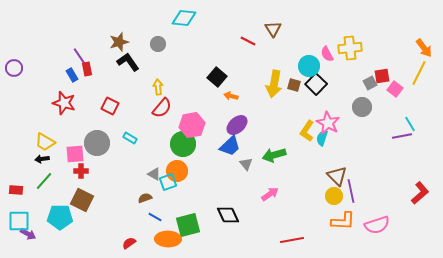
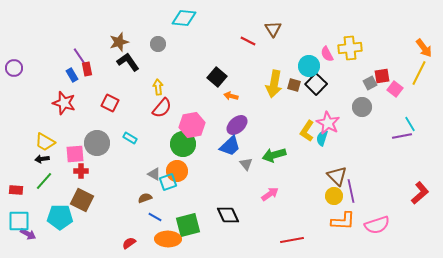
red square at (110, 106): moved 3 px up
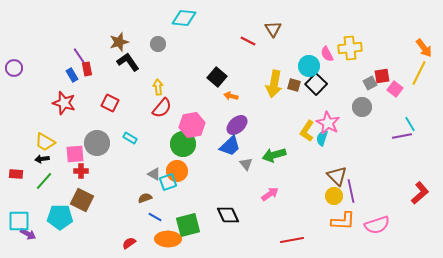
red rectangle at (16, 190): moved 16 px up
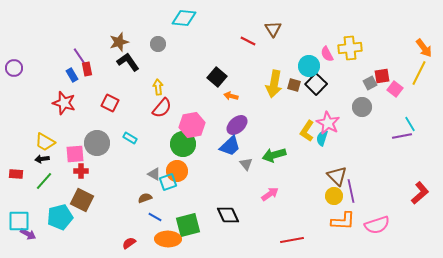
cyan pentagon at (60, 217): rotated 15 degrees counterclockwise
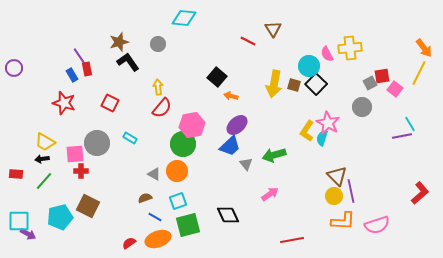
cyan square at (168, 182): moved 10 px right, 19 px down
brown square at (82, 200): moved 6 px right, 6 px down
orange ellipse at (168, 239): moved 10 px left; rotated 20 degrees counterclockwise
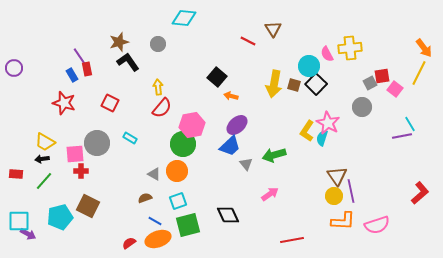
brown triangle at (337, 176): rotated 10 degrees clockwise
blue line at (155, 217): moved 4 px down
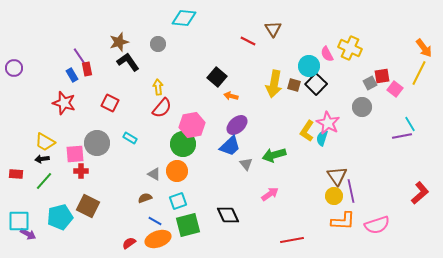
yellow cross at (350, 48): rotated 30 degrees clockwise
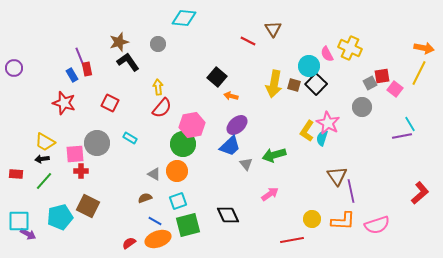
orange arrow at (424, 48): rotated 42 degrees counterclockwise
purple line at (80, 57): rotated 12 degrees clockwise
yellow circle at (334, 196): moved 22 px left, 23 px down
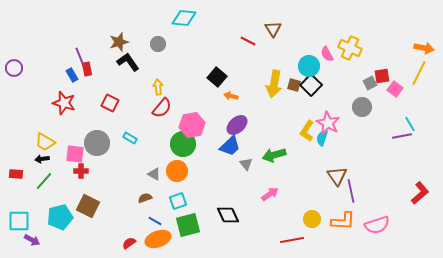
black square at (316, 84): moved 5 px left, 1 px down
pink square at (75, 154): rotated 12 degrees clockwise
purple arrow at (28, 234): moved 4 px right, 6 px down
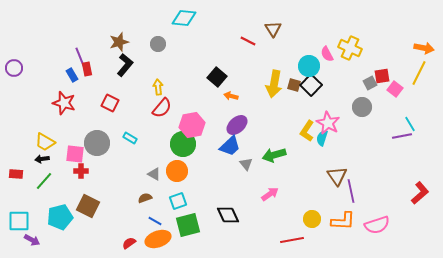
black L-shape at (128, 62): moved 3 px left, 3 px down; rotated 75 degrees clockwise
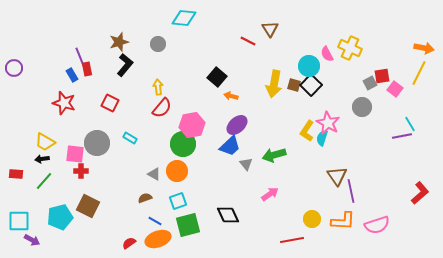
brown triangle at (273, 29): moved 3 px left
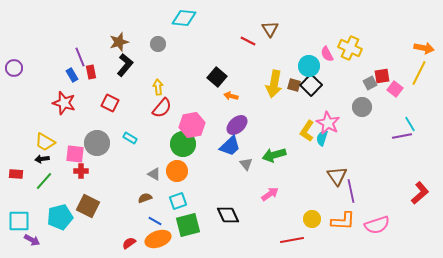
red rectangle at (87, 69): moved 4 px right, 3 px down
